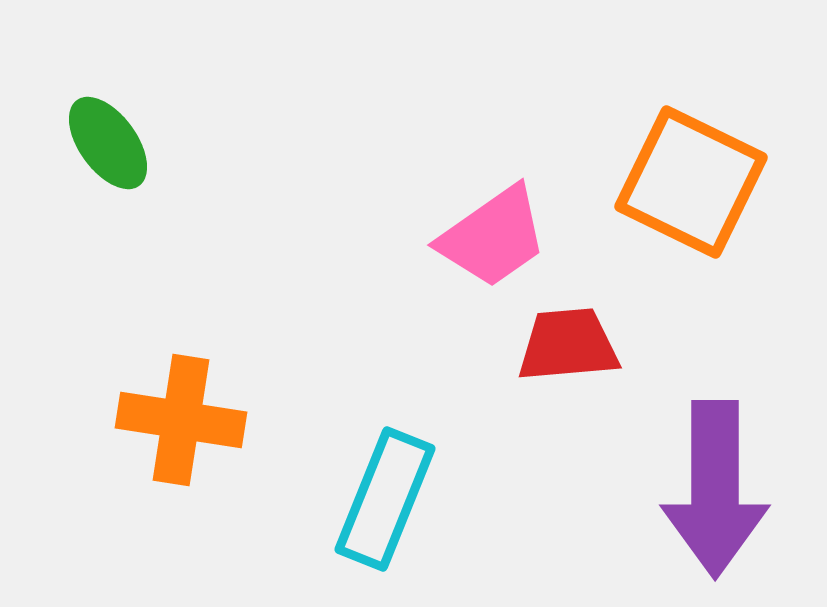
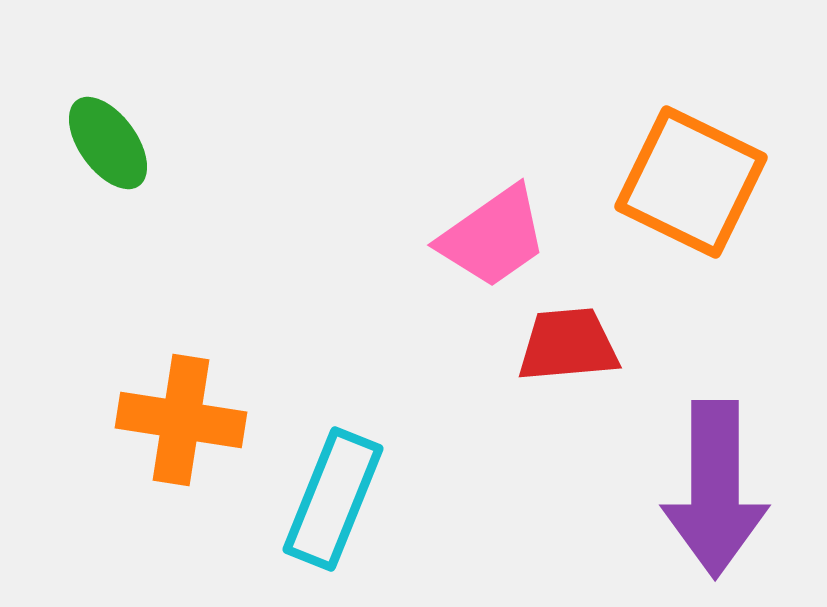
cyan rectangle: moved 52 px left
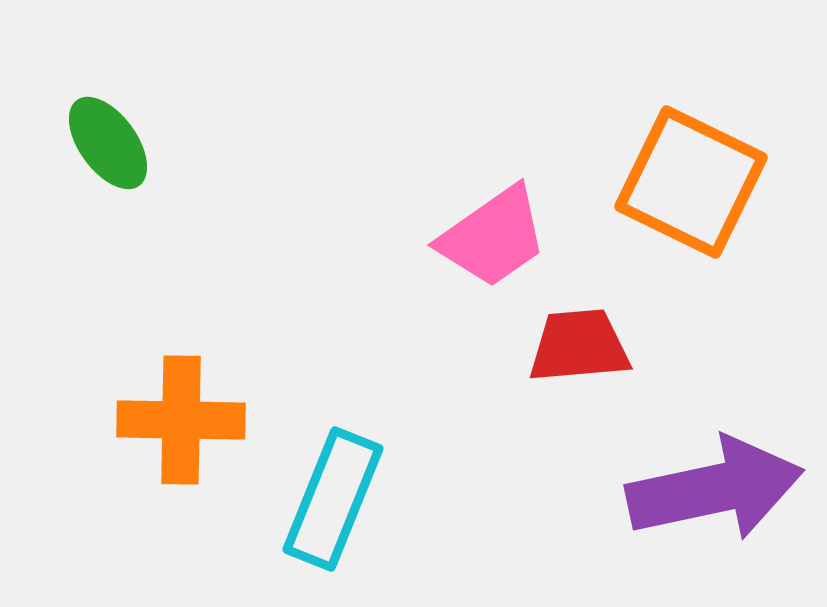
red trapezoid: moved 11 px right, 1 px down
orange cross: rotated 8 degrees counterclockwise
purple arrow: rotated 102 degrees counterclockwise
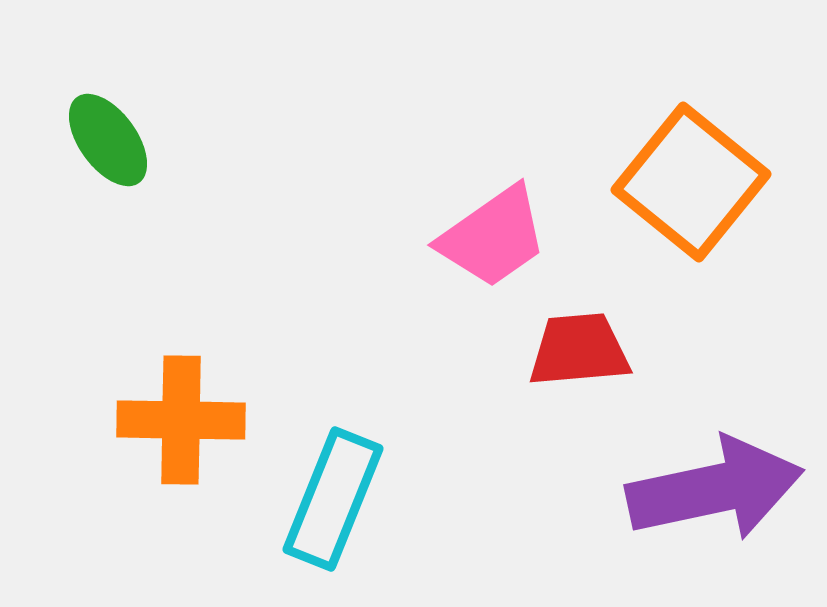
green ellipse: moved 3 px up
orange square: rotated 13 degrees clockwise
red trapezoid: moved 4 px down
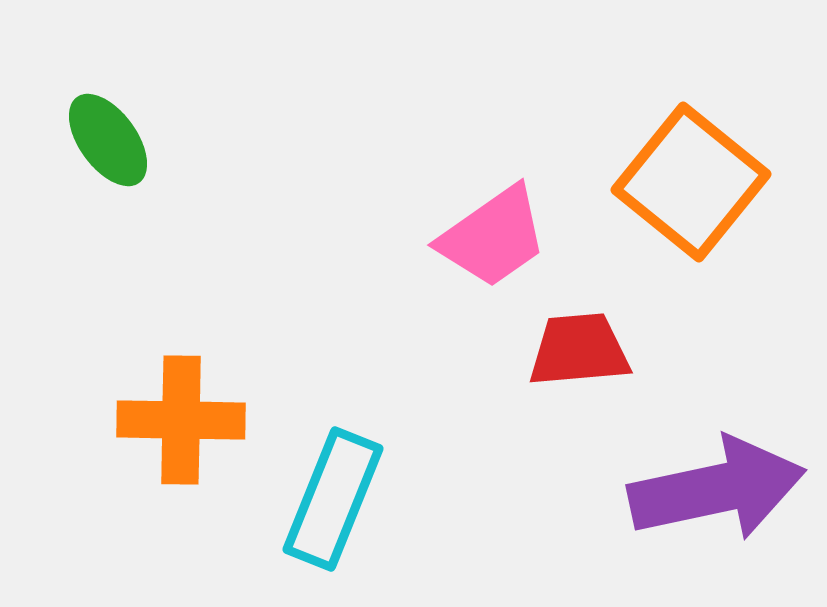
purple arrow: moved 2 px right
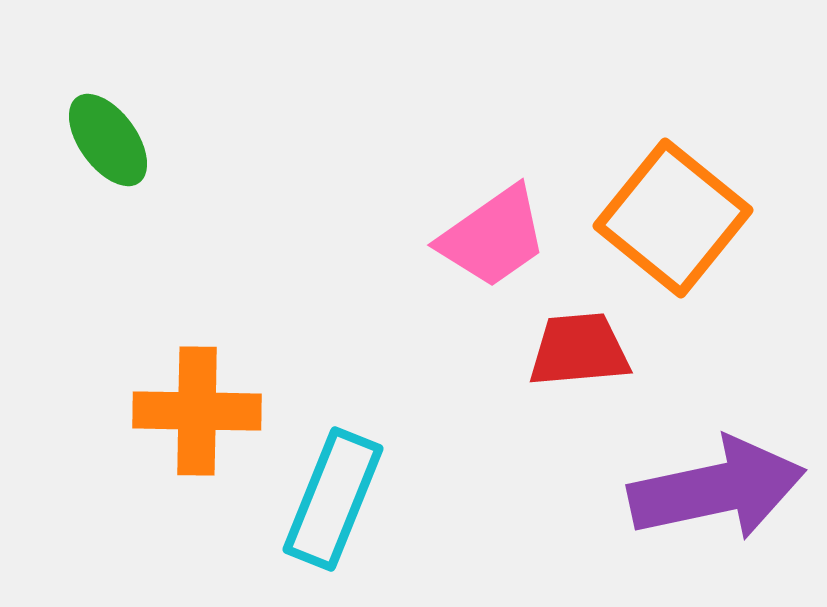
orange square: moved 18 px left, 36 px down
orange cross: moved 16 px right, 9 px up
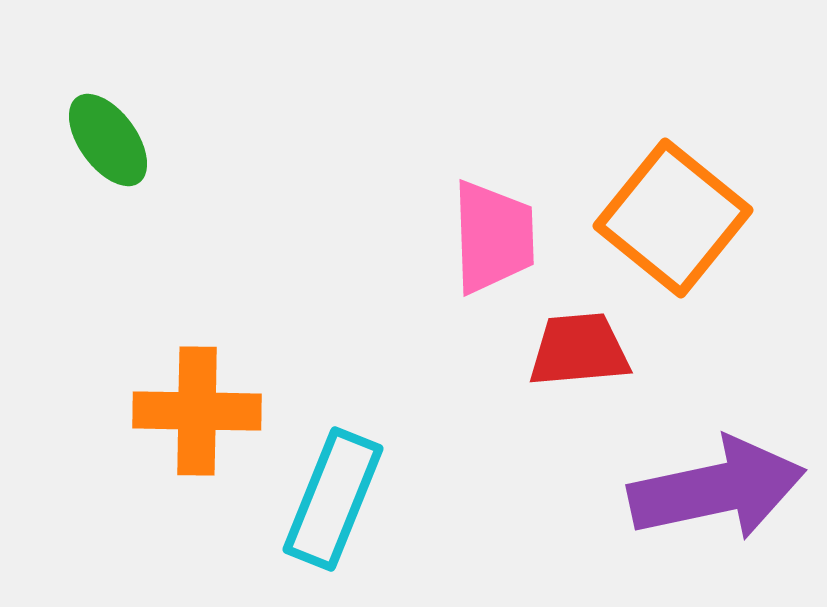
pink trapezoid: rotated 57 degrees counterclockwise
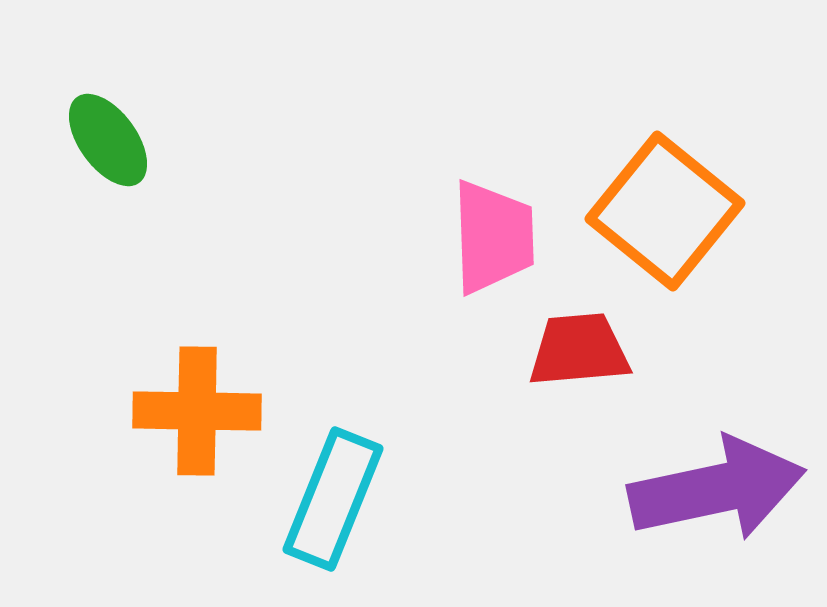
orange square: moved 8 px left, 7 px up
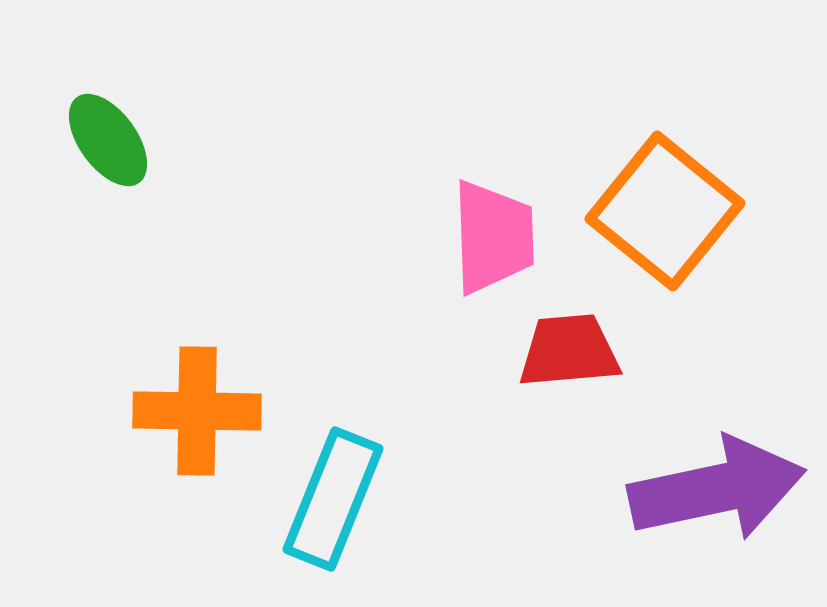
red trapezoid: moved 10 px left, 1 px down
